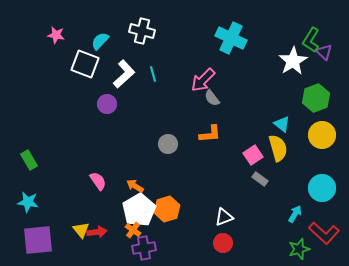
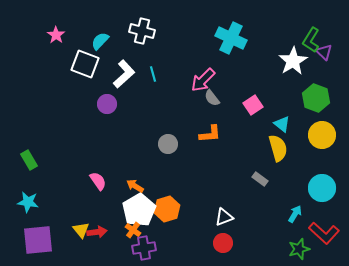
pink star: rotated 24 degrees clockwise
green hexagon: rotated 20 degrees counterclockwise
pink square: moved 50 px up
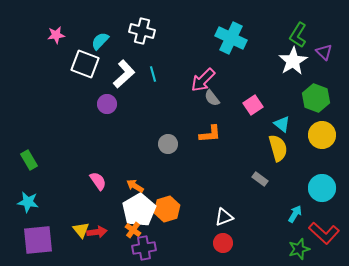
pink star: rotated 30 degrees clockwise
green L-shape: moved 13 px left, 5 px up
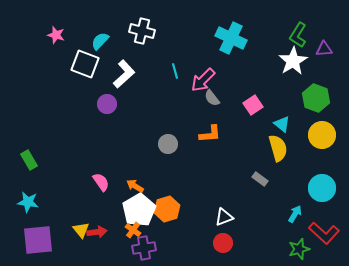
pink star: rotated 24 degrees clockwise
purple triangle: moved 3 px up; rotated 48 degrees counterclockwise
cyan line: moved 22 px right, 3 px up
pink semicircle: moved 3 px right, 1 px down
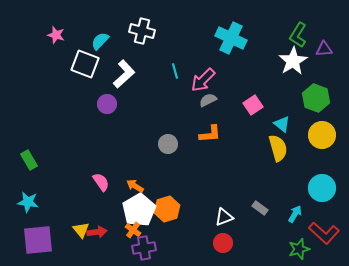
gray semicircle: moved 4 px left, 2 px down; rotated 102 degrees clockwise
gray rectangle: moved 29 px down
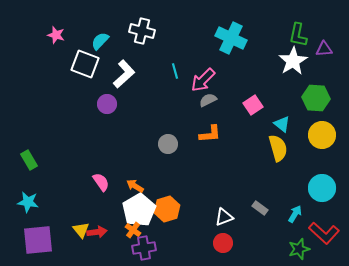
green L-shape: rotated 20 degrees counterclockwise
green hexagon: rotated 16 degrees counterclockwise
